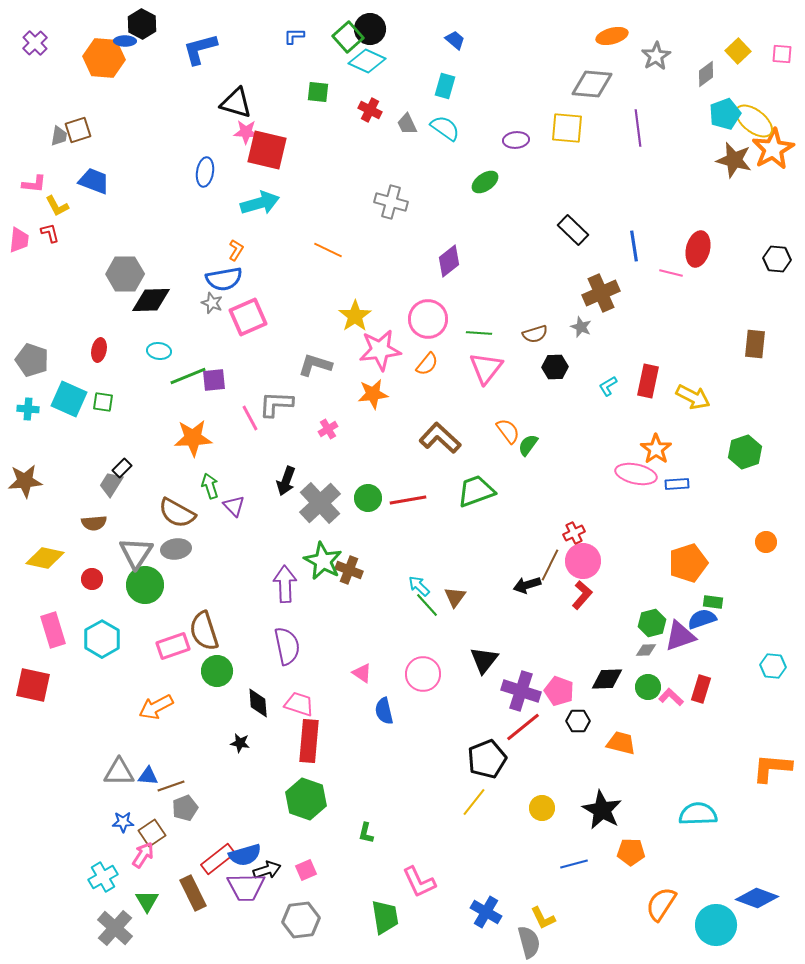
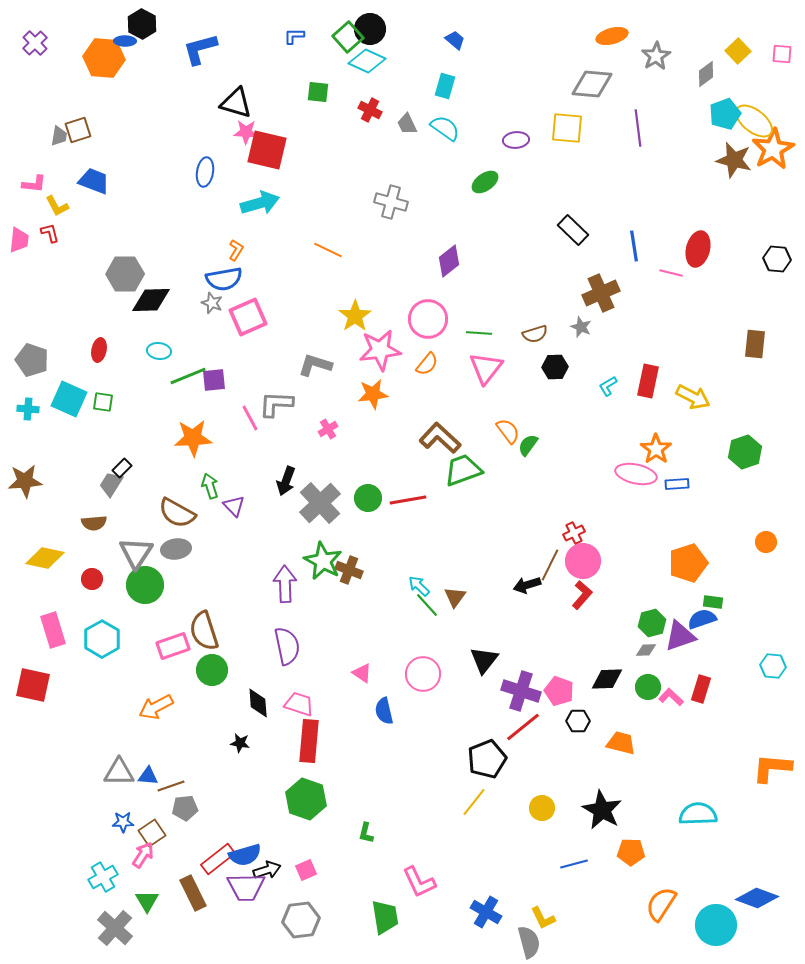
green trapezoid at (476, 491): moved 13 px left, 21 px up
green circle at (217, 671): moved 5 px left, 1 px up
gray pentagon at (185, 808): rotated 15 degrees clockwise
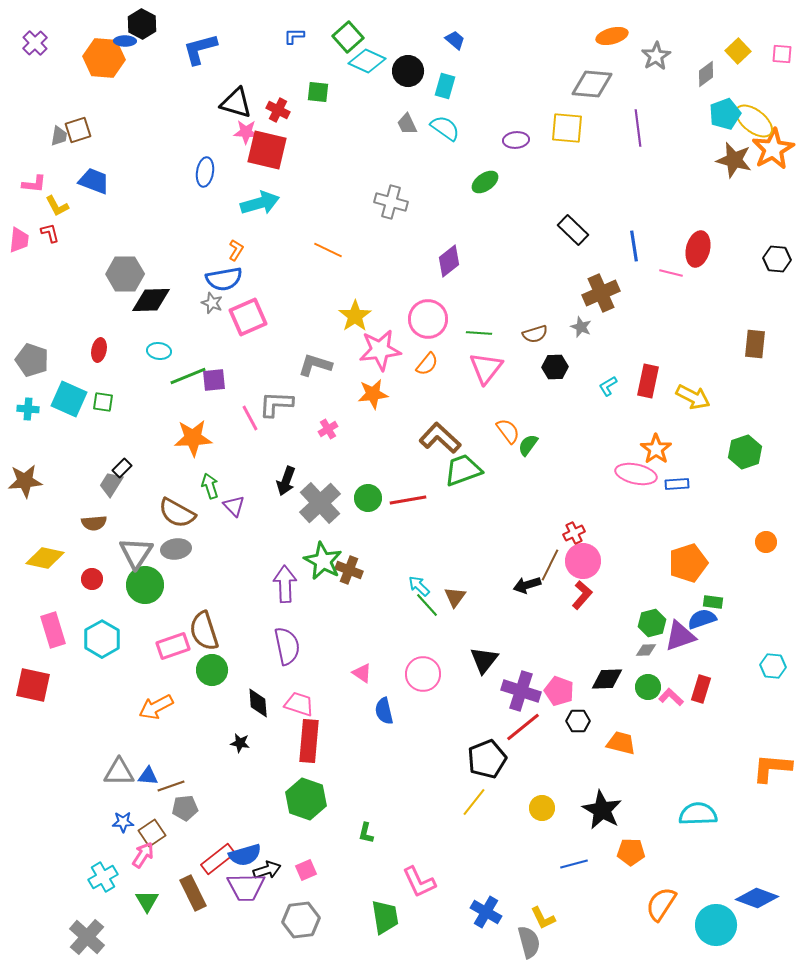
black circle at (370, 29): moved 38 px right, 42 px down
red cross at (370, 110): moved 92 px left
gray cross at (115, 928): moved 28 px left, 9 px down
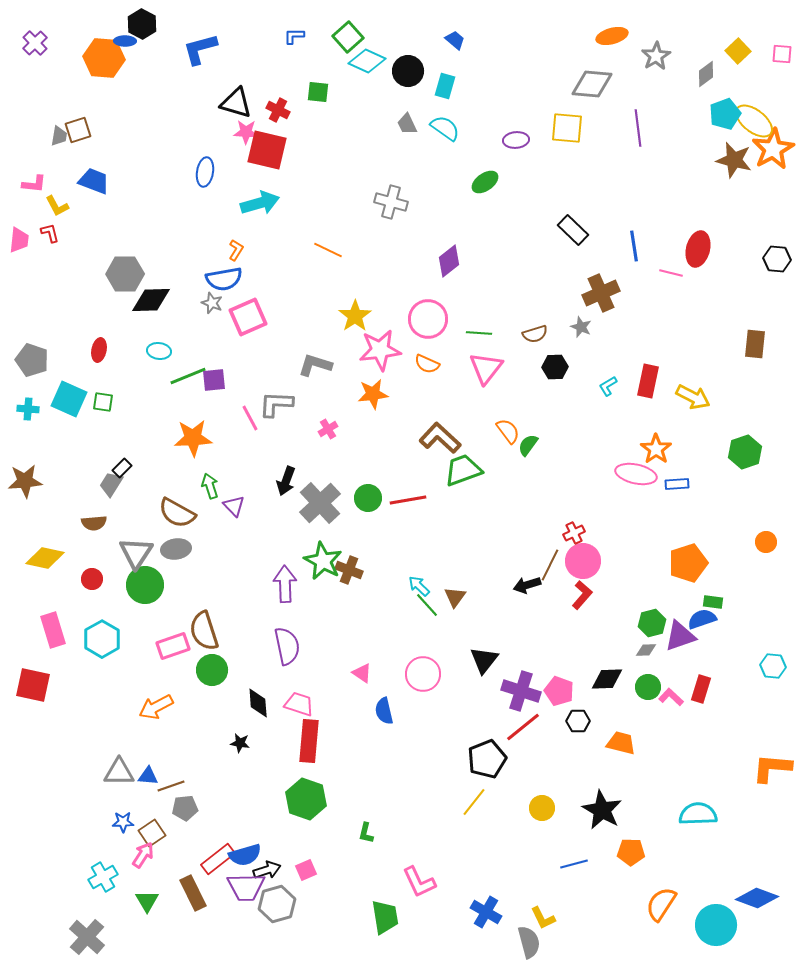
orange semicircle at (427, 364): rotated 75 degrees clockwise
gray hexagon at (301, 920): moved 24 px left, 16 px up; rotated 9 degrees counterclockwise
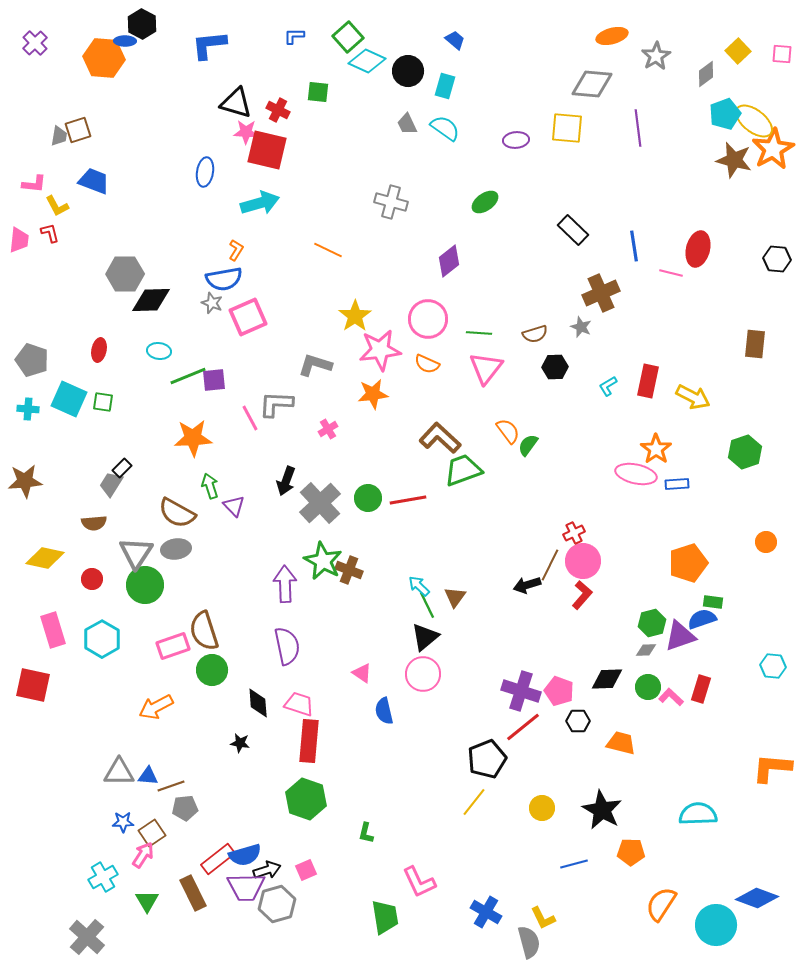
blue L-shape at (200, 49): moved 9 px right, 4 px up; rotated 9 degrees clockwise
green ellipse at (485, 182): moved 20 px down
green line at (427, 605): rotated 16 degrees clockwise
black triangle at (484, 660): moved 59 px left, 23 px up; rotated 12 degrees clockwise
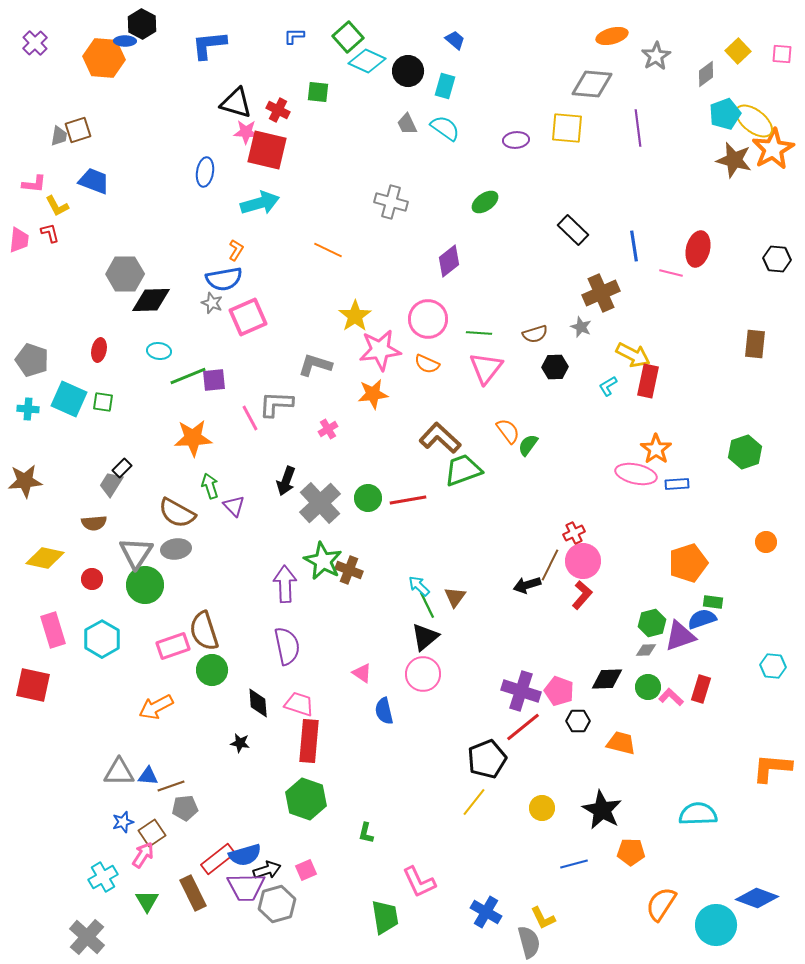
yellow arrow at (693, 397): moved 60 px left, 42 px up
blue star at (123, 822): rotated 15 degrees counterclockwise
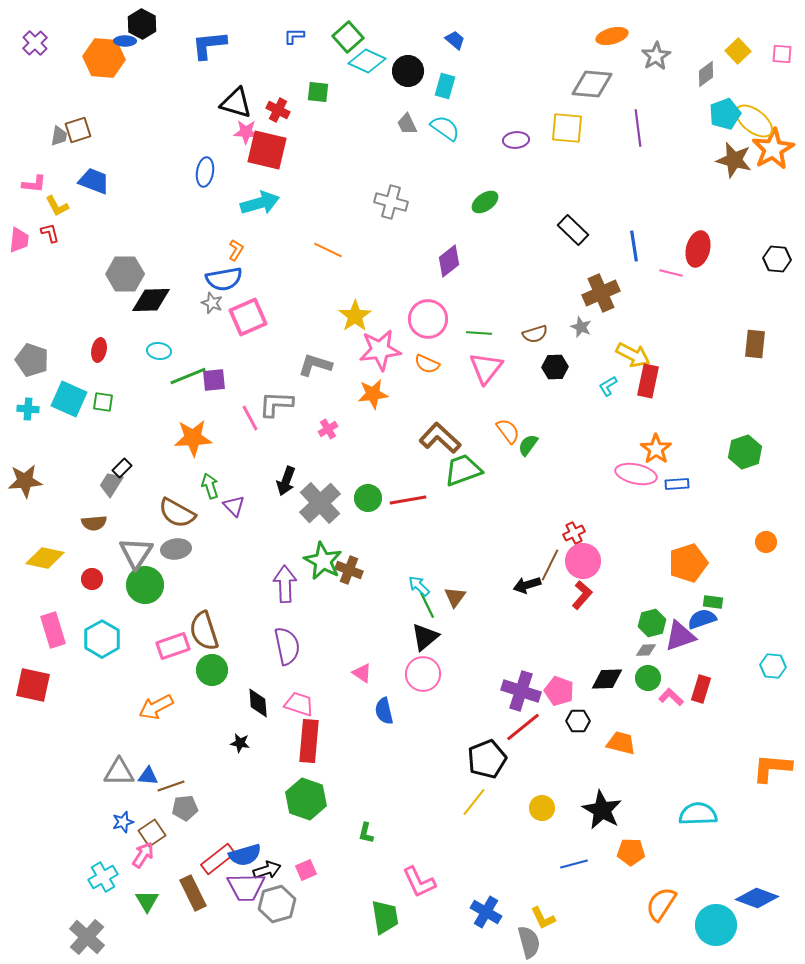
green circle at (648, 687): moved 9 px up
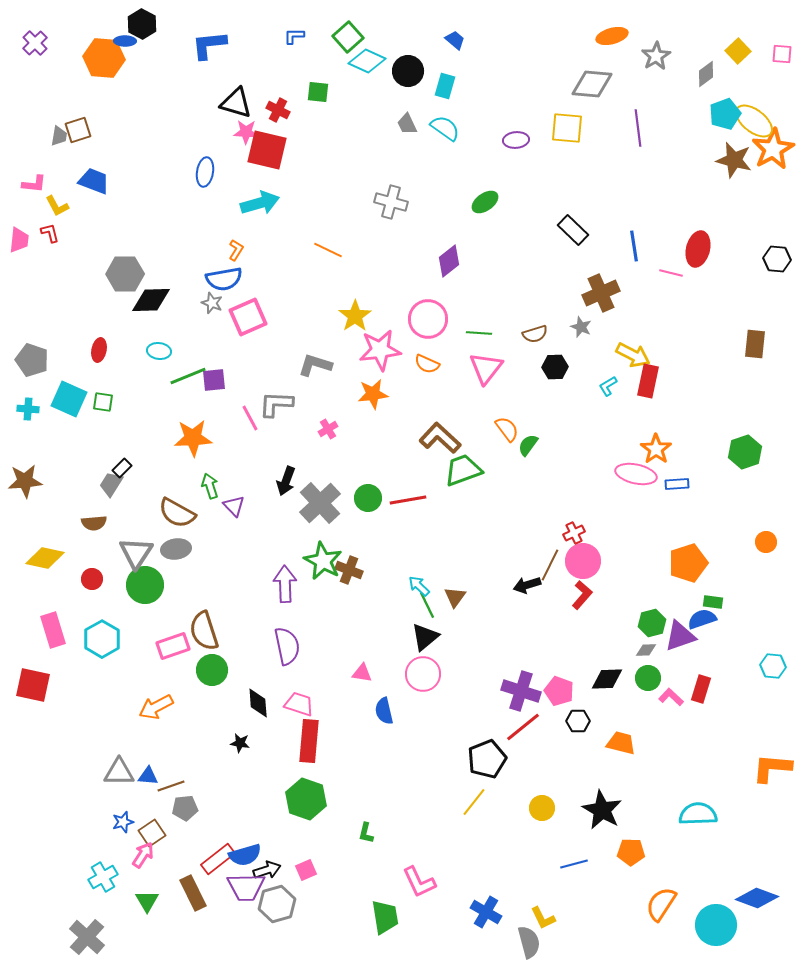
orange semicircle at (508, 431): moved 1 px left, 2 px up
pink triangle at (362, 673): rotated 25 degrees counterclockwise
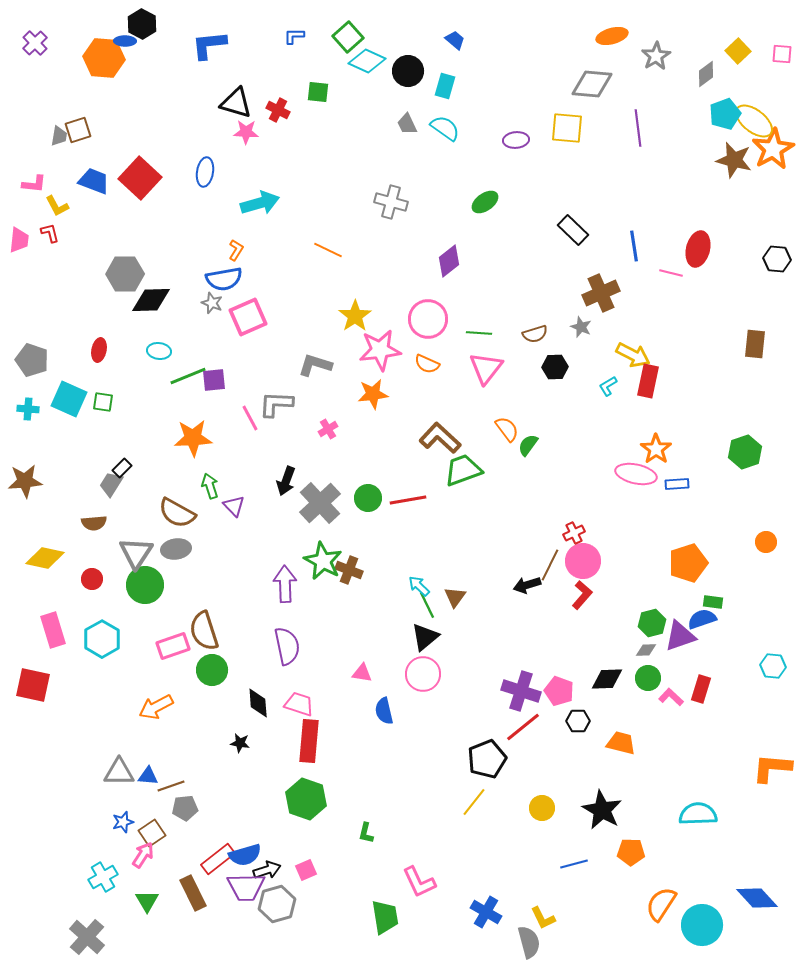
red square at (267, 150): moved 127 px left, 28 px down; rotated 30 degrees clockwise
blue diamond at (757, 898): rotated 27 degrees clockwise
cyan circle at (716, 925): moved 14 px left
